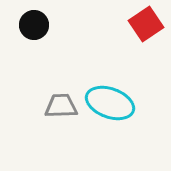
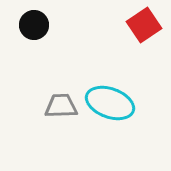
red square: moved 2 px left, 1 px down
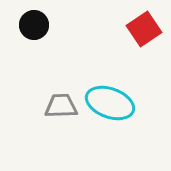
red square: moved 4 px down
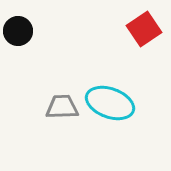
black circle: moved 16 px left, 6 px down
gray trapezoid: moved 1 px right, 1 px down
